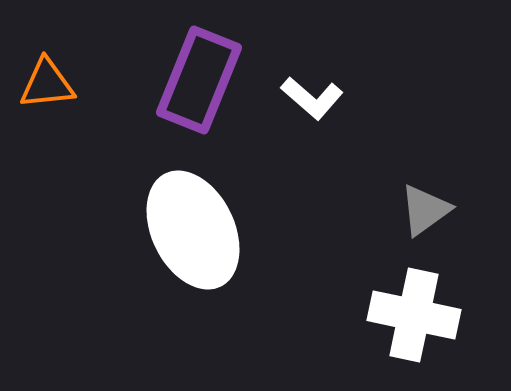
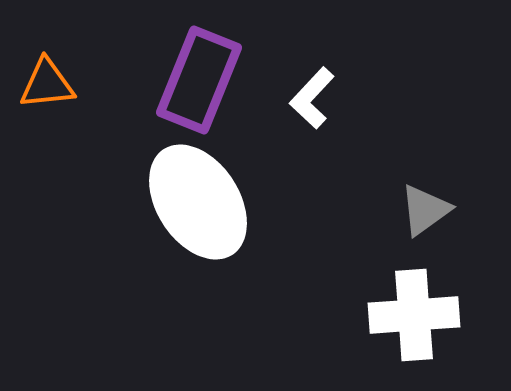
white L-shape: rotated 92 degrees clockwise
white ellipse: moved 5 px right, 28 px up; rotated 7 degrees counterclockwise
white cross: rotated 16 degrees counterclockwise
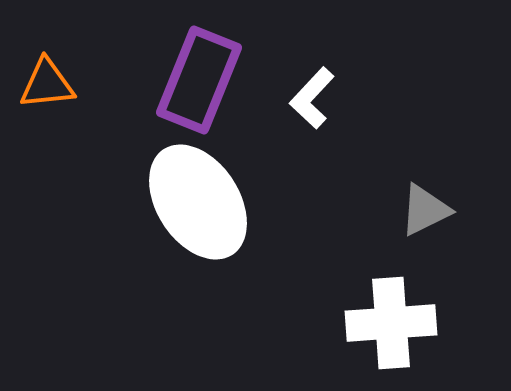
gray triangle: rotated 10 degrees clockwise
white cross: moved 23 px left, 8 px down
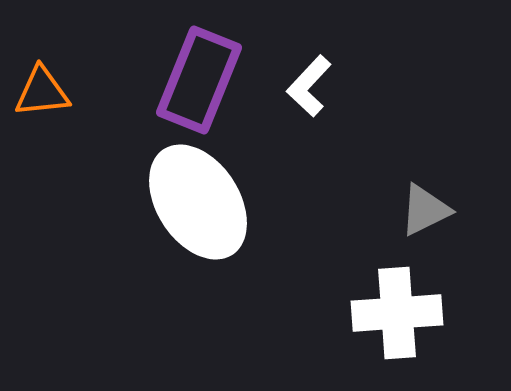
orange triangle: moved 5 px left, 8 px down
white L-shape: moved 3 px left, 12 px up
white cross: moved 6 px right, 10 px up
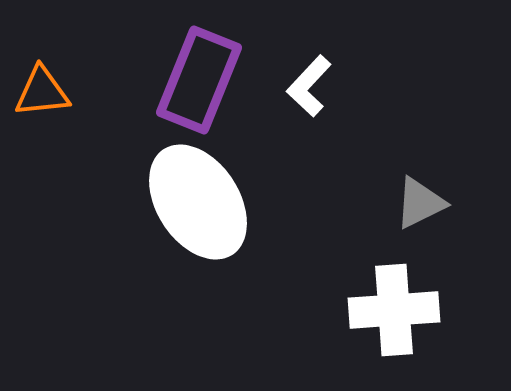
gray triangle: moved 5 px left, 7 px up
white cross: moved 3 px left, 3 px up
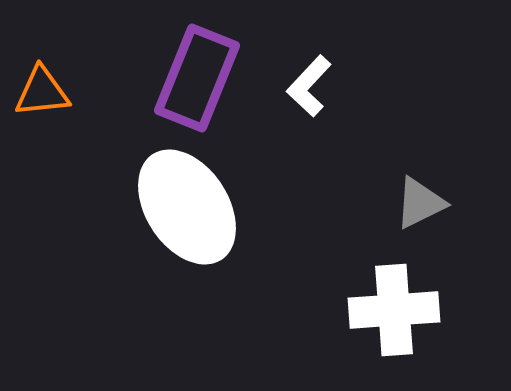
purple rectangle: moved 2 px left, 2 px up
white ellipse: moved 11 px left, 5 px down
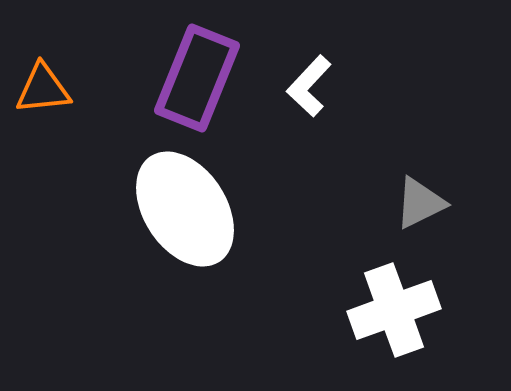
orange triangle: moved 1 px right, 3 px up
white ellipse: moved 2 px left, 2 px down
white cross: rotated 16 degrees counterclockwise
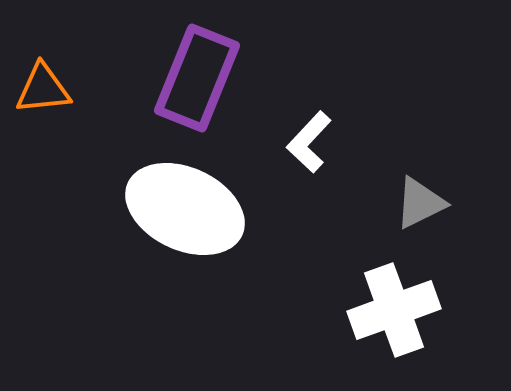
white L-shape: moved 56 px down
white ellipse: rotated 32 degrees counterclockwise
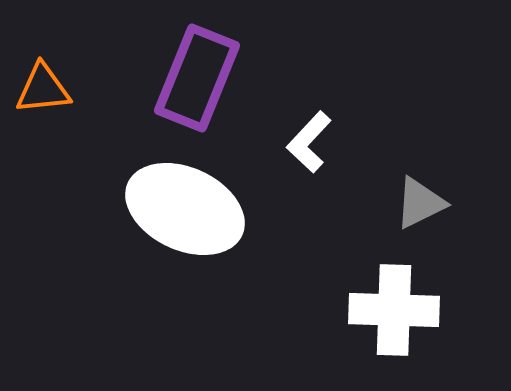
white cross: rotated 22 degrees clockwise
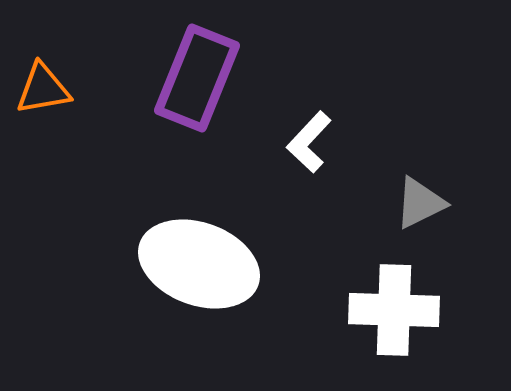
orange triangle: rotated 4 degrees counterclockwise
white ellipse: moved 14 px right, 55 px down; rotated 5 degrees counterclockwise
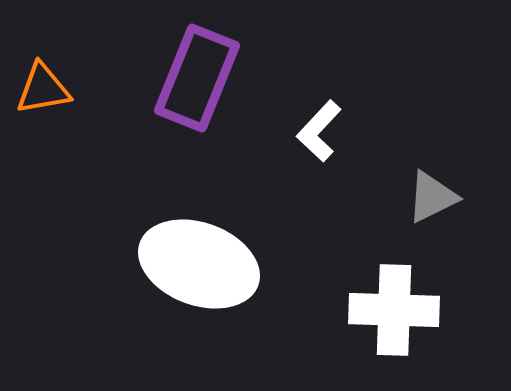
white L-shape: moved 10 px right, 11 px up
gray triangle: moved 12 px right, 6 px up
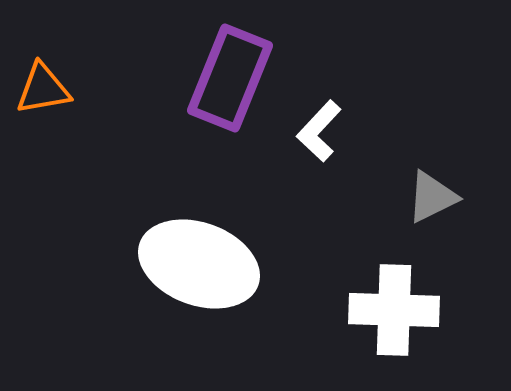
purple rectangle: moved 33 px right
